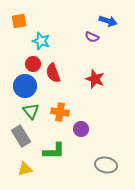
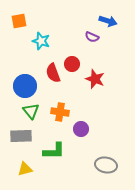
red circle: moved 39 px right
gray rectangle: rotated 60 degrees counterclockwise
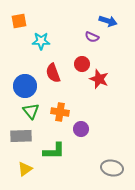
cyan star: rotated 18 degrees counterclockwise
red circle: moved 10 px right
red star: moved 4 px right
gray ellipse: moved 6 px right, 3 px down
yellow triangle: rotated 21 degrees counterclockwise
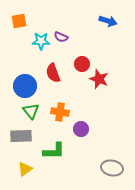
purple semicircle: moved 31 px left
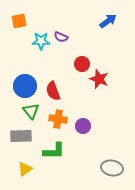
blue arrow: rotated 54 degrees counterclockwise
red semicircle: moved 18 px down
orange cross: moved 2 px left, 7 px down
purple circle: moved 2 px right, 3 px up
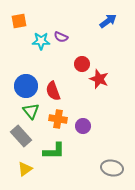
blue circle: moved 1 px right
gray rectangle: rotated 50 degrees clockwise
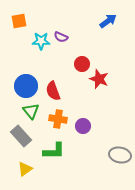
gray ellipse: moved 8 px right, 13 px up
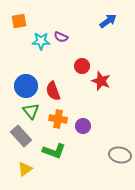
red circle: moved 2 px down
red star: moved 2 px right, 2 px down
green L-shape: rotated 20 degrees clockwise
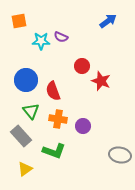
blue circle: moved 6 px up
